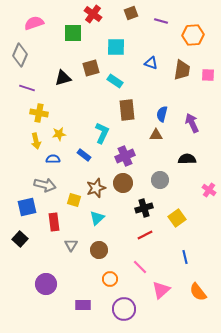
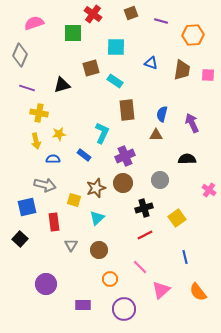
black triangle at (63, 78): moved 1 px left, 7 px down
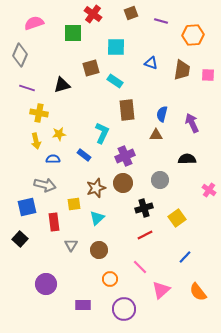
yellow square at (74, 200): moved 4 px down; rotated 24 degrees counterclockwise
blue line at (185, 257): rotated 56 degrees clockwise
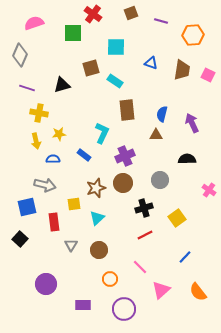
pink square at (208, 75): rotated 24 degrees clockwise
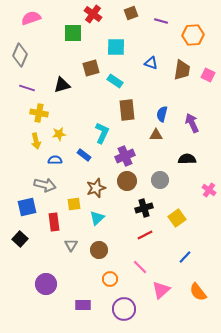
pink semicircle at (34, 23): moved 3 px left, 5 px up
blue semicircle at (53, 159): moved 2 px right, 1 px down
brown circle at (123, 183): moved 4 px right, 2 px up
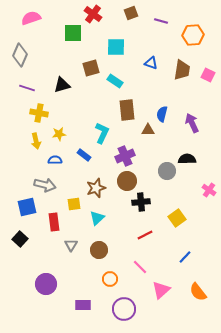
brown triangle at (156, 135): moved 8 px left, 5 px up
gray circle at (160, 180): moved 7 px right, 9 px up
black cross at (144, 208): moved 3 px left, 6 px up; rotated 12 degrees clockwise
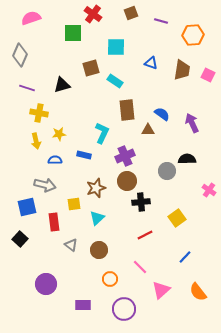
blue semicircle at (162, 114): rotated 112 degrees clockwise
blue rectangle at (84, 155): rotated 24 degrees counterclockwise
gray triangle at (71, 245): rotated 24 degrees counterclockwise
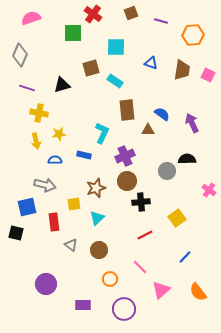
black square at (20, 239): moved 4 px left, 6 px up; rotated 28 degrees counterclockwise
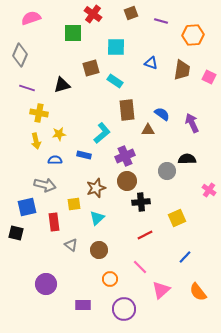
pink square at (208, 75): moved 1 px right, 2 px down
cyan L-shape at (102, 133): rotated 25 degrees clockwise
yellow square at (177, 218): rotated 12 degrees clockwise
